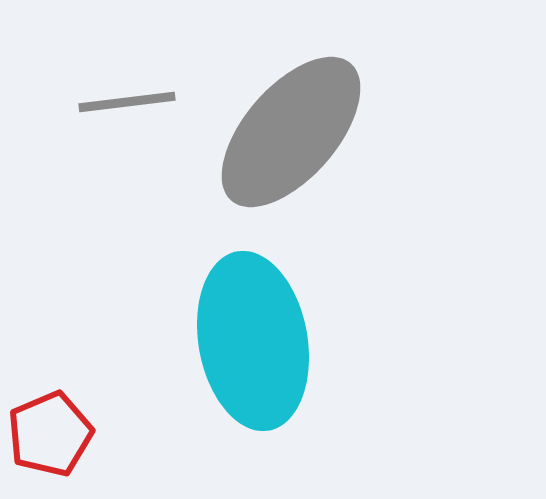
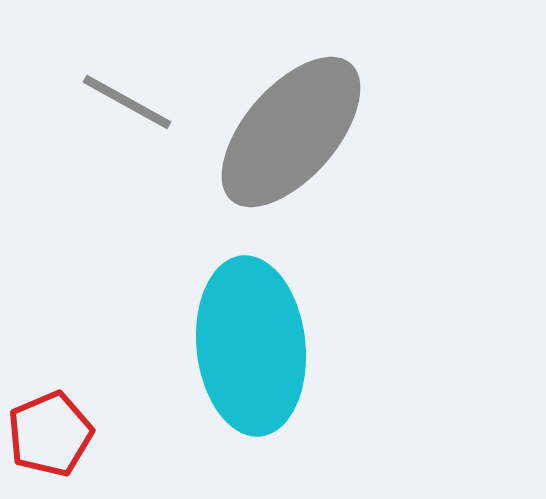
gray line: rotated 36 degrees clockwise
cyan ellipse: moved 2 px left, 5 px down; rotated 4 degrees clockwise
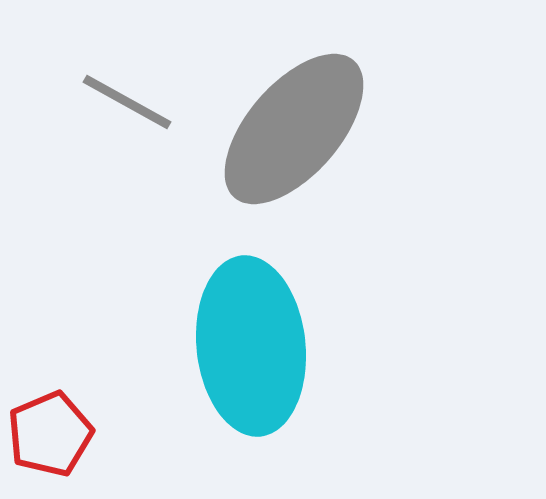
gray ellipse: moved 3 px right, 3 px up
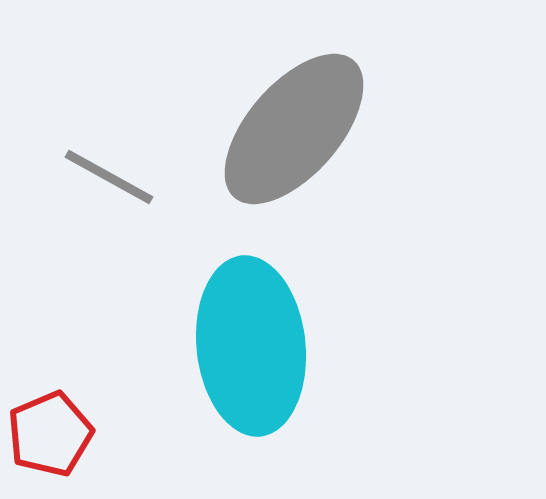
gray line: moved 18 px left, 75 px down
